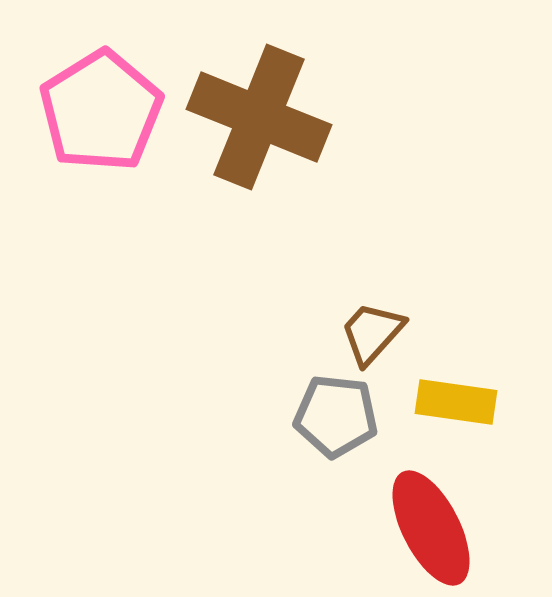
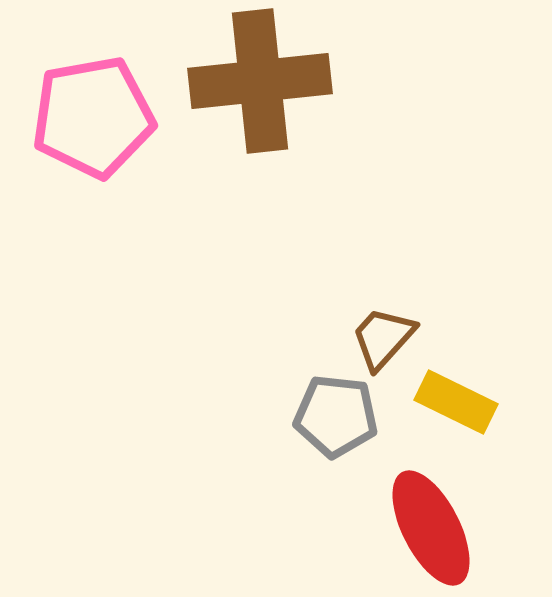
pink pentagon: moved 8 px left, 6 px down; rotated 22 degrees clockwise
brown cross: moved 1 px right, 36 px up; rotated 28 degrees counterclockwise
brown trapezoid: moved 11 px right, 5 px down
yellow rectangle: rotated 18 degrees clockwise
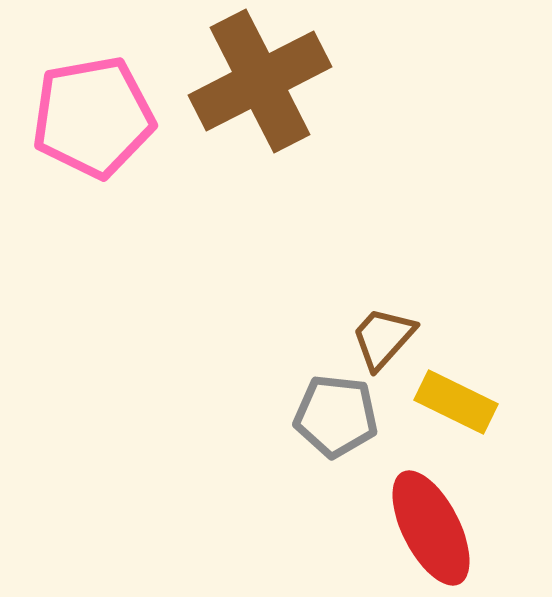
brown cross: rotated 21 degrees counterclockwise
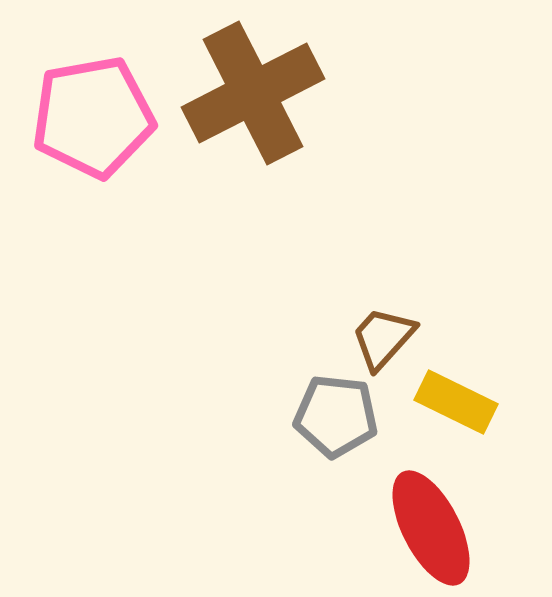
brown cross: moved 7 px left, 12 px down
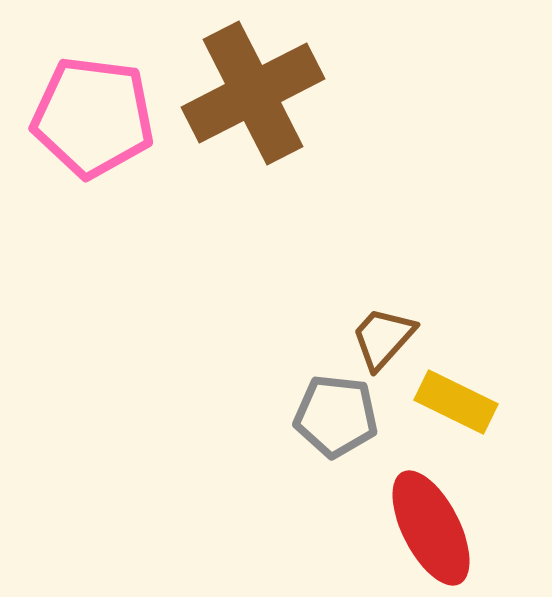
pink pentagon: rotated 17 degrees clockwise
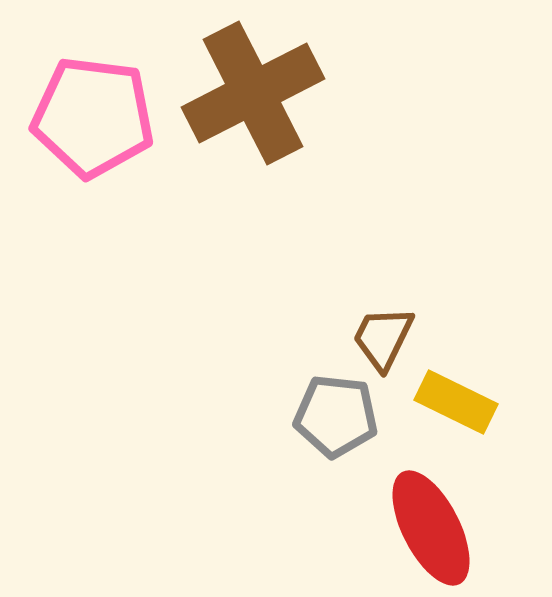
brown trapezoid: rotated 16 degrees counterclockwise
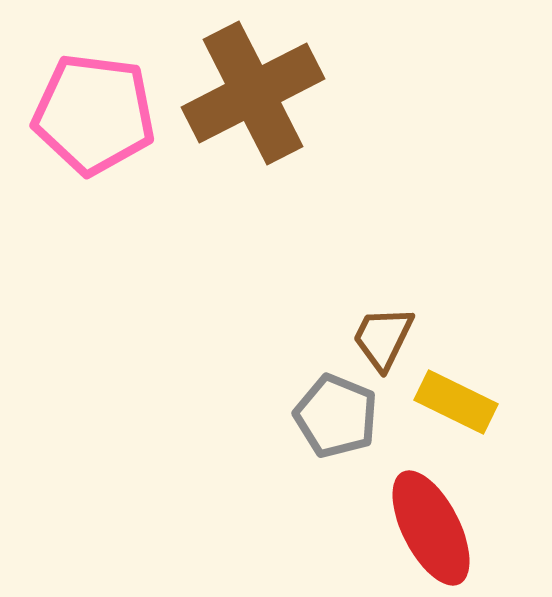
pink pentagon: moved 1 px right, 3 px up
gray pentagon: rotated 16 degrees clockwise
